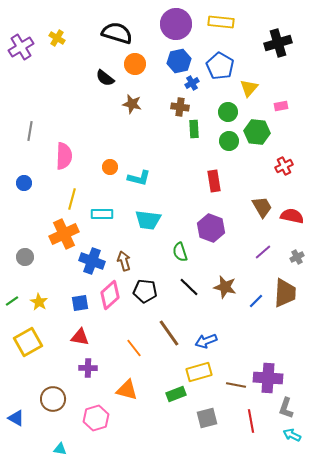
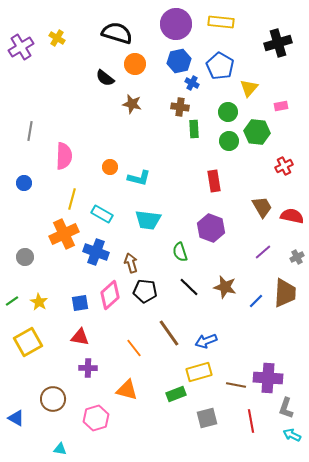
blue cross at (192, 83): rotated 32 degrees counterclockwise
cyan rectangle at (102, 214): rotated 30 degrees clockwise
blue cross at (92, 261): moved 4 px right, 9 px up
brown arrow at (124, 261): moved 7 px right, 2 px down
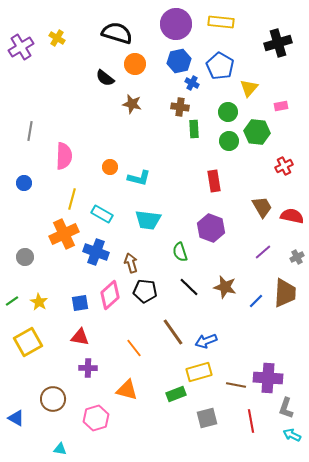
brown line at (169, 333): moved 4 px right, 1 px up
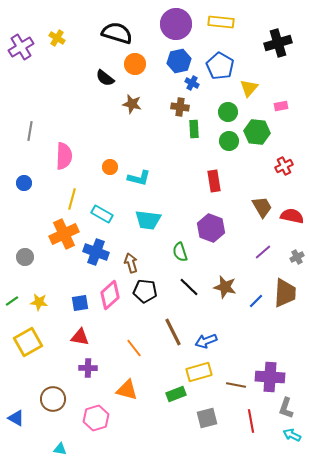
yellow star at (39, 302): rotated 24 degrees counterclockwise
brown line at (173, 332): rotated 8 degrees clockwise
purple cross at (268, 378): moved 2 px right, 1 px up
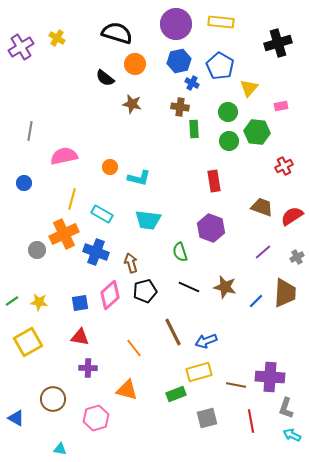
pink semicircle at (64, 156): rotated 104 degrees counterclockwise
brown trapezoid at (262, 207): rotated 40 degrees counterclockwise
red semicircle at (292, 216): rotated 45 degrees counterclockwise
gray circle at (25, 257): moved 12 px right, 7 px up
black line at (189, 287): rotated 20 degrees counterclockwise
black pentagon at (145, 291): rotated 20 degrees counterclockwise
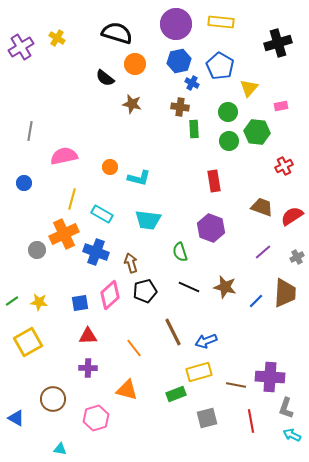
red triangle at (80, 337): moved 8 px right, 1 px up; rotated 12 degrees counterclockwise
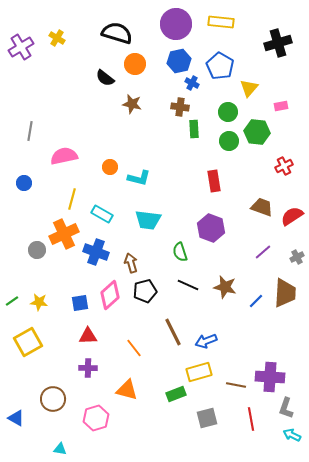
black line at (189, 287): moved 1 px left, 2 px up
red line at (251, 421): moved 2 px up
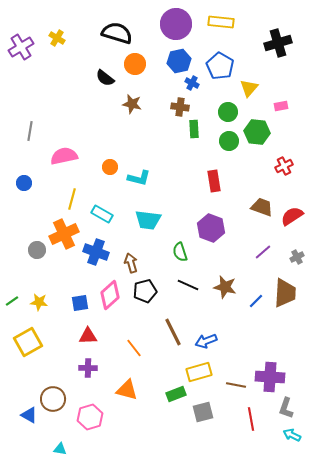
blue triangle at (16, 418): moved 13 px right, 3 px up
pink hexagon at (96, 418): moved 6 px left, 1 px up
gray square at (207, 418): moved 4 px left, 6 px up
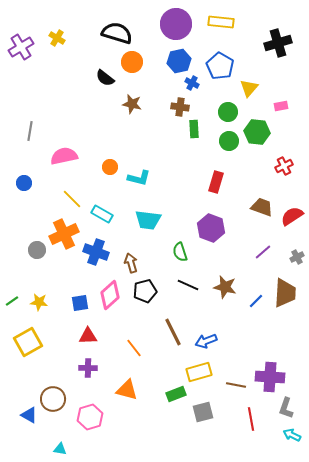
orange circle at (135, 64): moved 3 px left, 2 px up
red rectangle at (214, 181): moved 2 px right, 1 px down; rotated 25 degrees clockwise
yellow line at (72, 199): rotated 60 degrees counterclockwise
